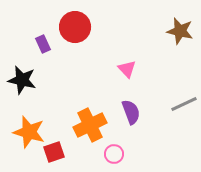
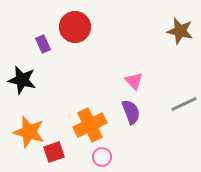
pink triangle: moved 7 px right, 12 px down
pink circle: moved 12 px left, 3 px down
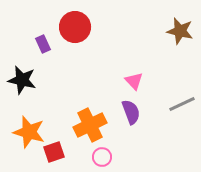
gray line: moved 2 px left
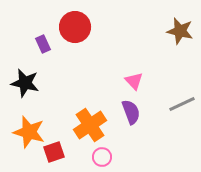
black star: moved 3 px right, 3 px down
orange cross: rotated 8 degrees counterclockwise
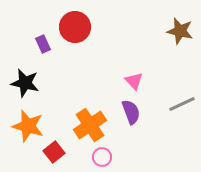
orange star: moved 1 px left, 6 px up
red square: rotated 20 degrees counterclockwise
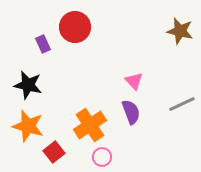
black star: moved 3 px right, 2 px down
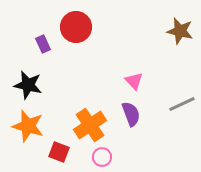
red circle: moved 1 px right
purple semicircle: moved 2 px down
red square: moved 5 px right; rotated 30 degrees counterclockwise
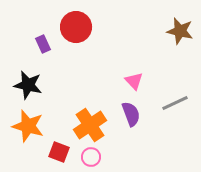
gray line: moved 7 px left, 1 px up
pink circle: moved 11 px left
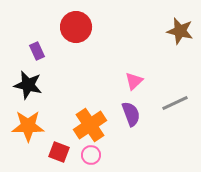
purple rectangle: moved 6 px left, 7 px down
pink triangle: rotated 30 degrees clockwise
orange star: rotated 16 degrees counterclockwise
pink circle: moved 2 px up
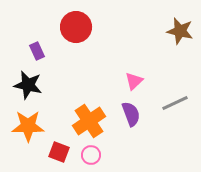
orange cross: moved 1 px left, 4 px up
